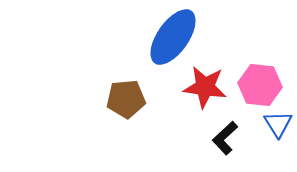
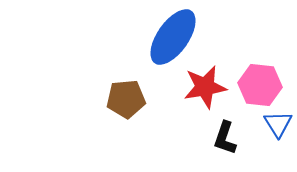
red star: rotated 18 degrees counterclockwise
black L-shape: rotated 28 degrees counterclockwise
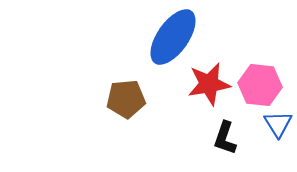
red star: moved 4 px right, 3 px up
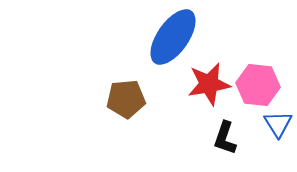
pink hexagon: moved 2 px left
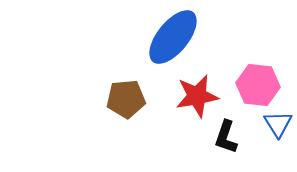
blue ellipse: rotated 4 degrees clockwise
red star: moved 12 px left, 12 px down
black L-shape: moved 1 px right, 1 px up
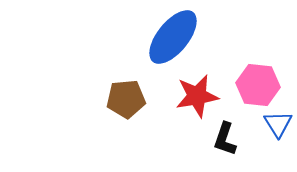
black L-shape: moved 1 px left, 2 px down
